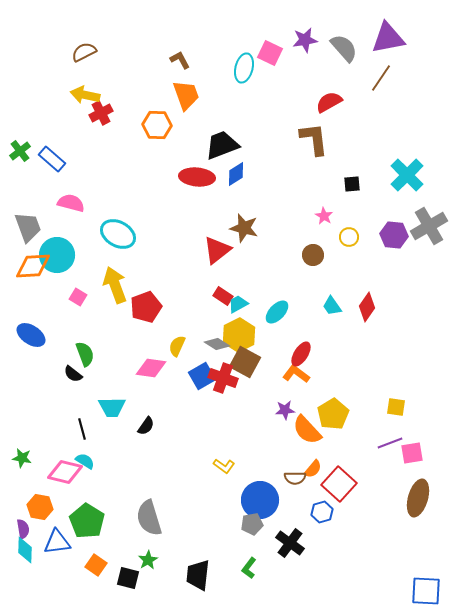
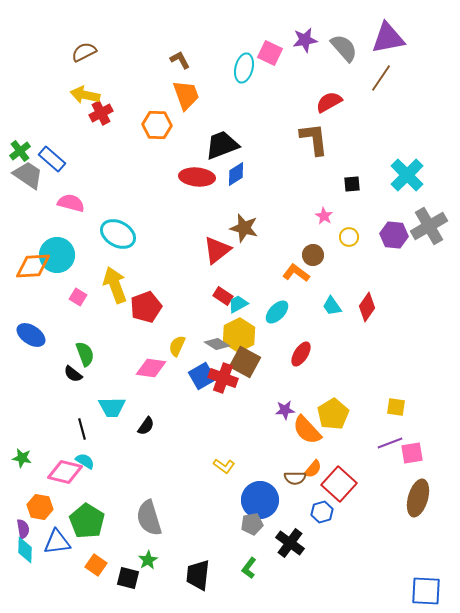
gray trapezoid at (28, 227): moved 52 px up; rotated 36 degrees counterclockwise
orange L-shape at (296, 374): moved 101 px up
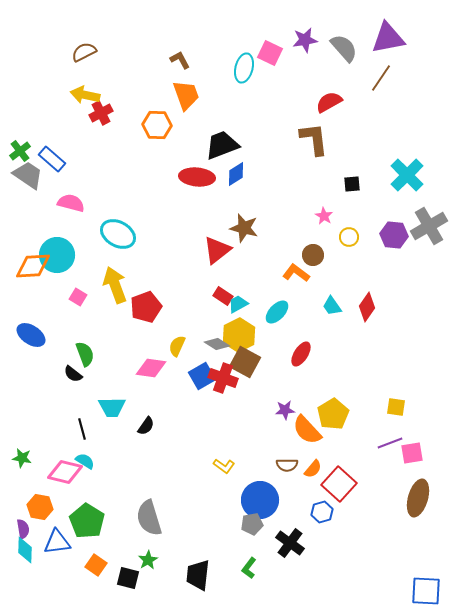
brown semicircle at (295, 478): moved 8 px left, 13 px up
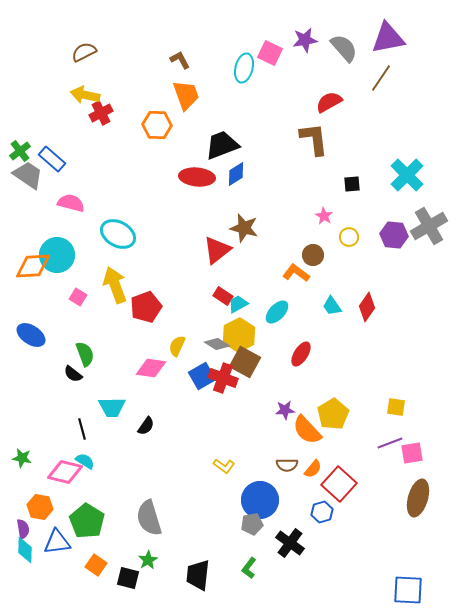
blue square at (426, 591): moved 18 px left, 1 px up
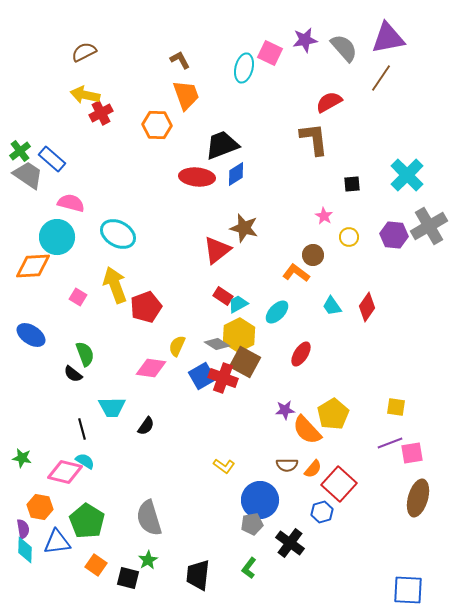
cyan circle at (57, 255): moved 18 px up
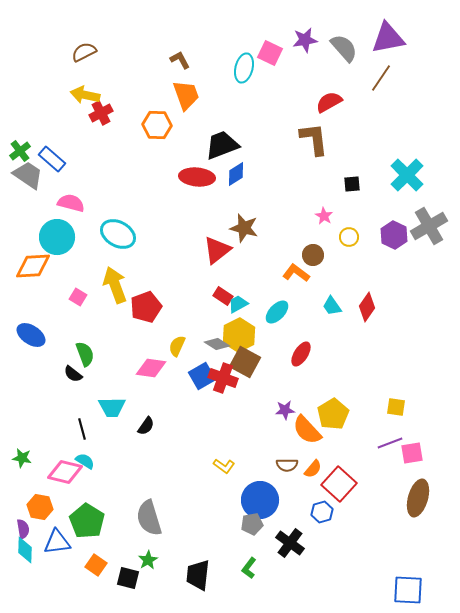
purple hexagon at (394, 235): rotated 20 degrees clockwise
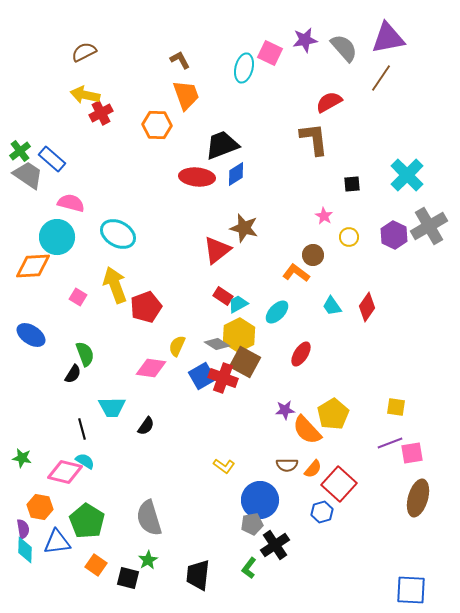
black semicircle at (73, 374): rotated 96 degrees counterclockwise
black cross at (290, 543): moved 15 px left, 2 px down; rotated 20 degrees clockwise
blue square at (408, 590): moved 3 px right
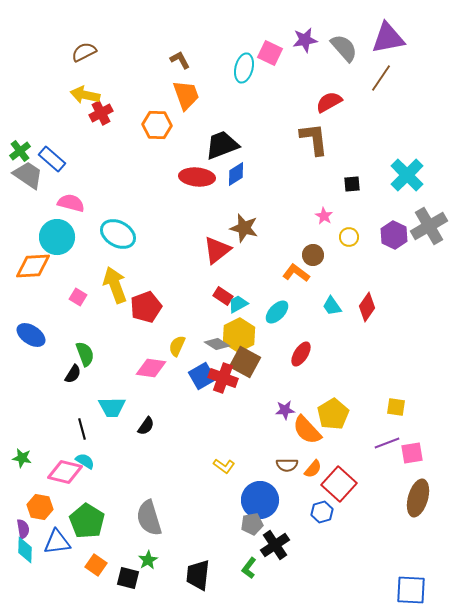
purple line at (390, 443): moved 3 px left
